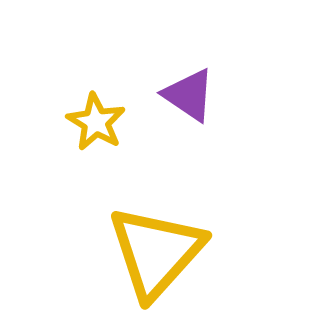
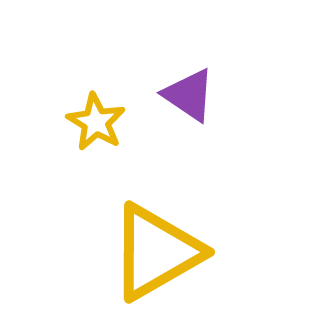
yellow triangle: rotated 18 degrees clockwise
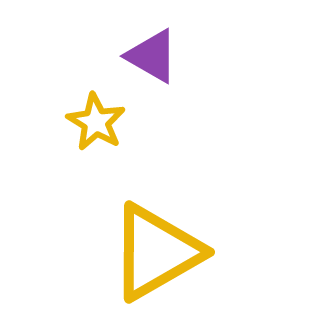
purple triangle: moved 37 px left, 39 px up; rotated 4 degrees counterclockwise
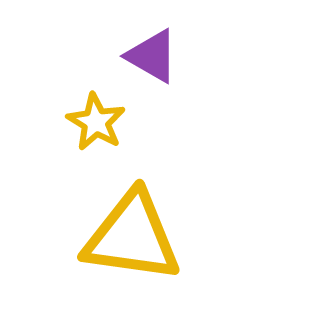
yellow triangle: moved 24 px left, 15 px up; rotated 38 degrees clockwise
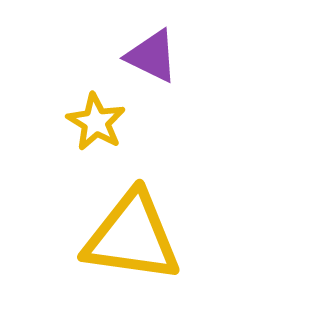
purple triangle: rotated 4 degrees counterclockwise
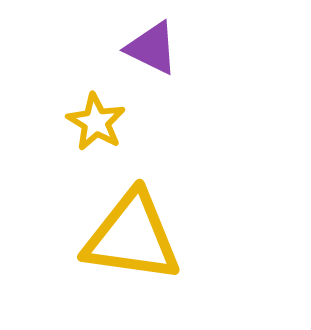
purple triangle: moved 8 px up
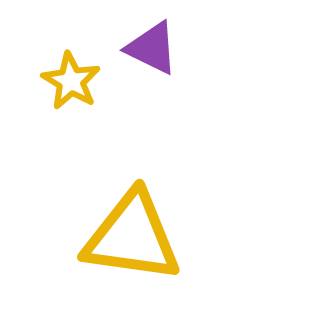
yellow star: moved 25 px left, 41 px up
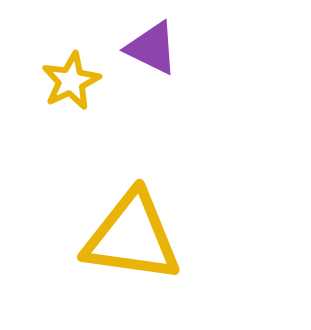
yellow star: rotated 16 degrees clockwise
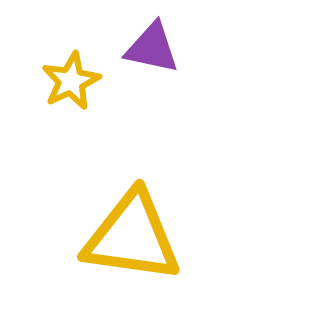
purple triangle: rotated 14 degrees counterclockwise
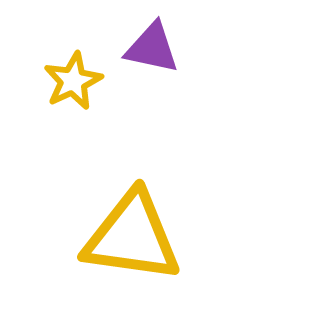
yellow star: moved 2 px right
